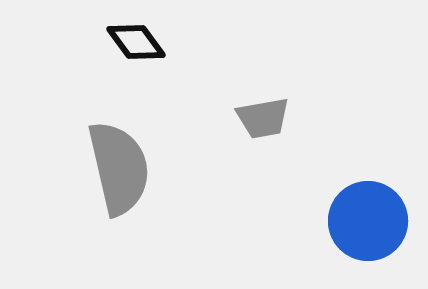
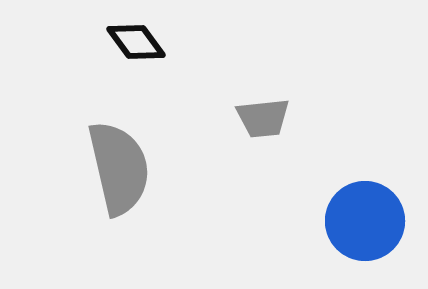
gray trapezoid: rotated 4 degrees clockwise
blue circle: moved 3 px left
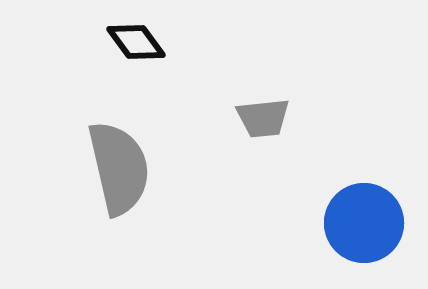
blue circle: moved 1 px left, 2 px down
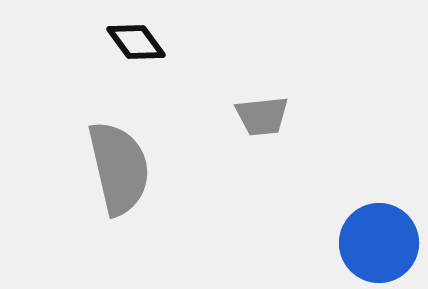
gray trapezoid: moved 1 px left, 2 px up
blue circle: moved 15 px right, 20 px down
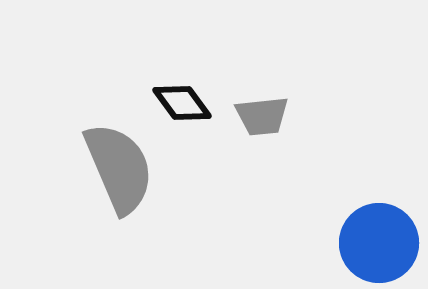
black diamond: moved 46 px right, 61 px down
gray semicircle: rotated 10 degrees counterclockwise
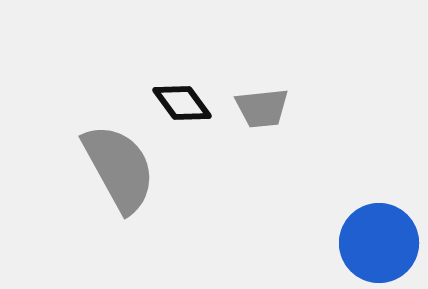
gray trapezoid: moved 8 px up
gray semicircle: rotated 6 degrees counterclockwise
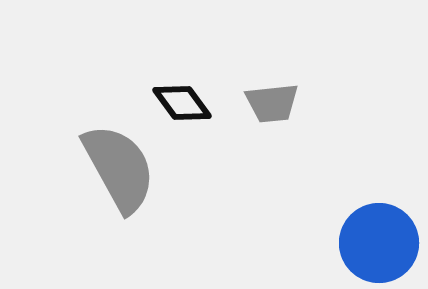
gray trapezoid: moved 10 px right, 5 px up
